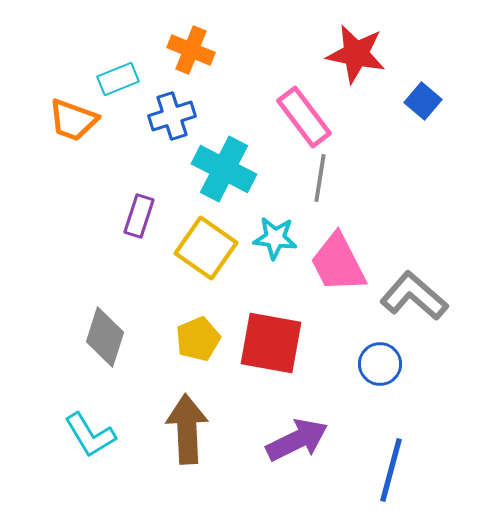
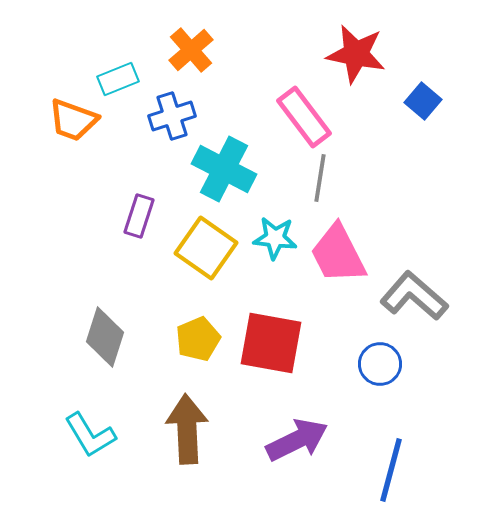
orange cross: rotated 27 degrees clockwise
pink trapezoid: moved 9 px up
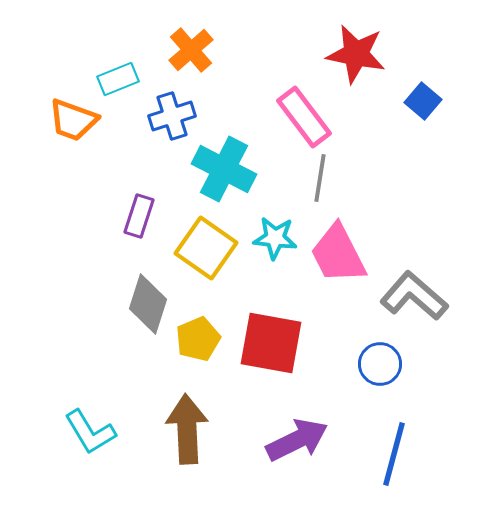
gray diamond: moved 43 px right, 33 px up
cyan L-shape: moved 3 px up
blue line: moved 3 px right, 16 px up
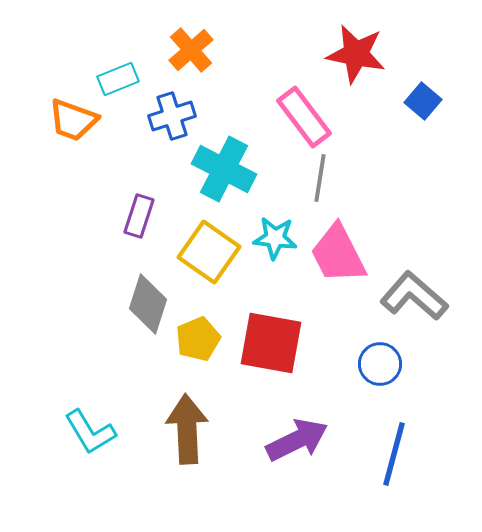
yellow square: moved 3 px right, 4 px down
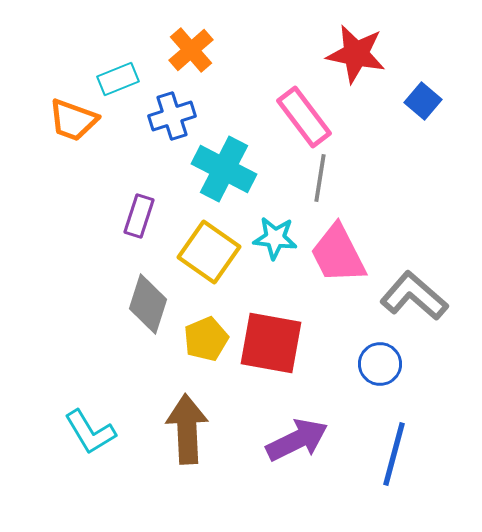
yellow pentagon: moved 8 px right
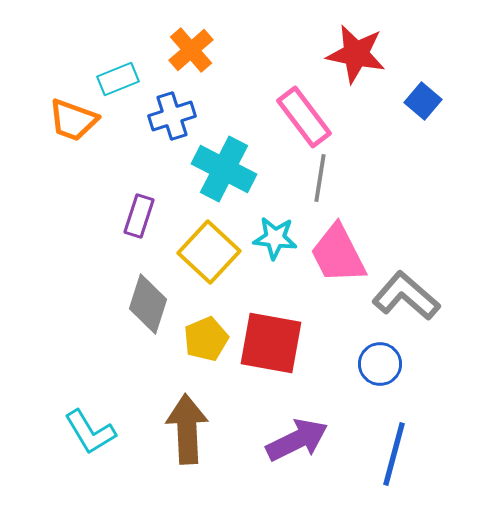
yellow square: rotated 8 degrees clockwise
gray L-shape: moved 8 px left
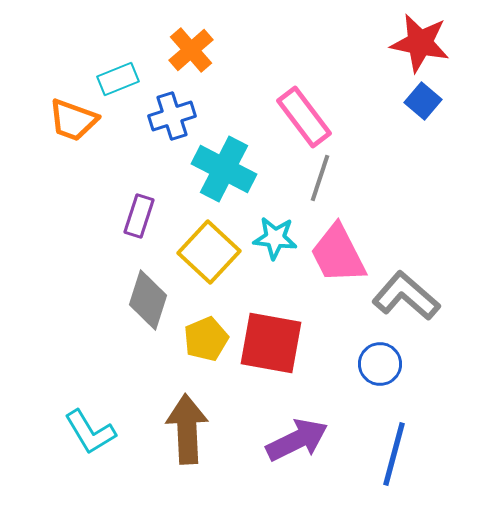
red star: moved 64 px right, 11 px up
gray line: rotated 9 degrees clockwise
gray diamond: moved 4 px up
